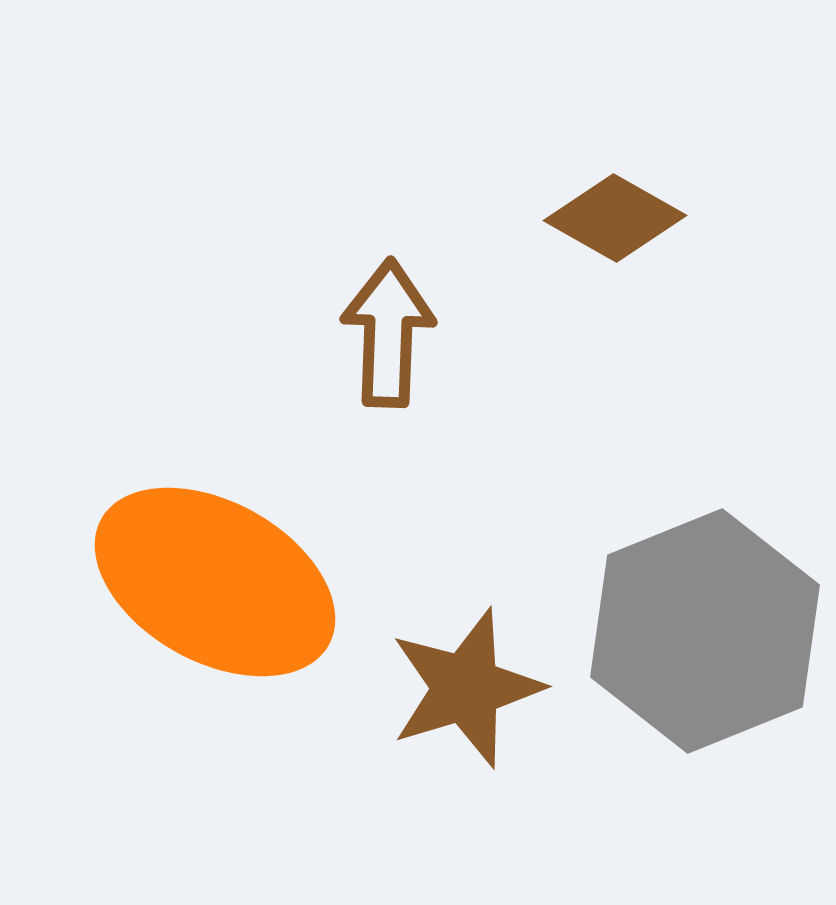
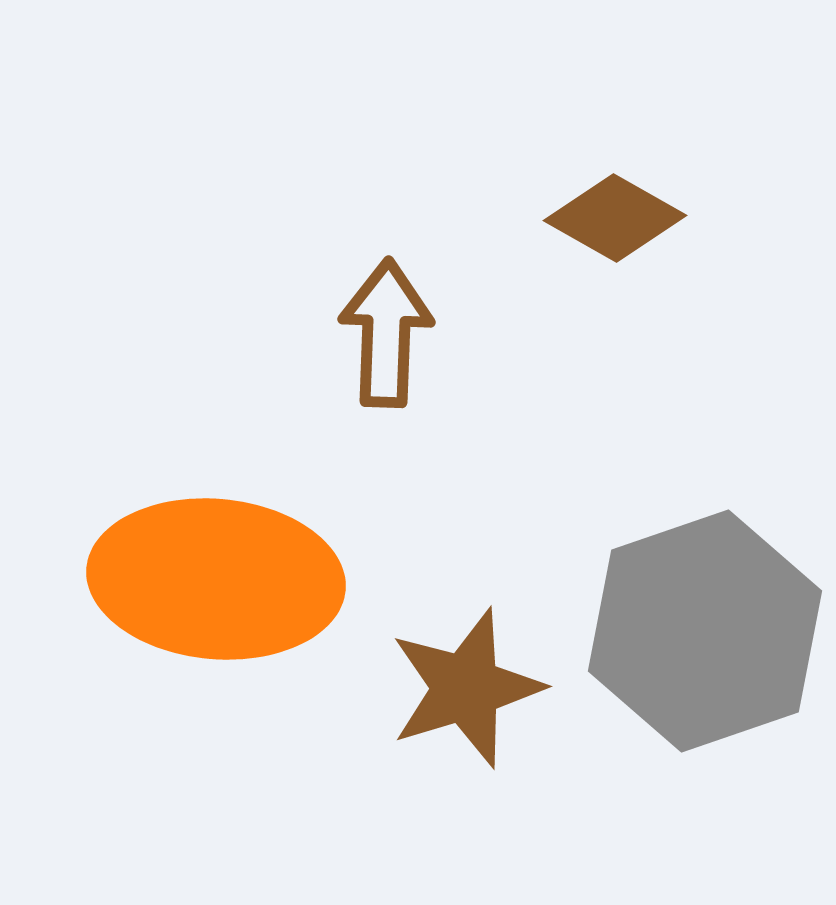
brown arrow: moved 2 px left
orange ellipse: moved 1 px right, 3 px up; rotated 24 degrees counterclockwise
gray hexagon: rotated 3 degrees clockwise
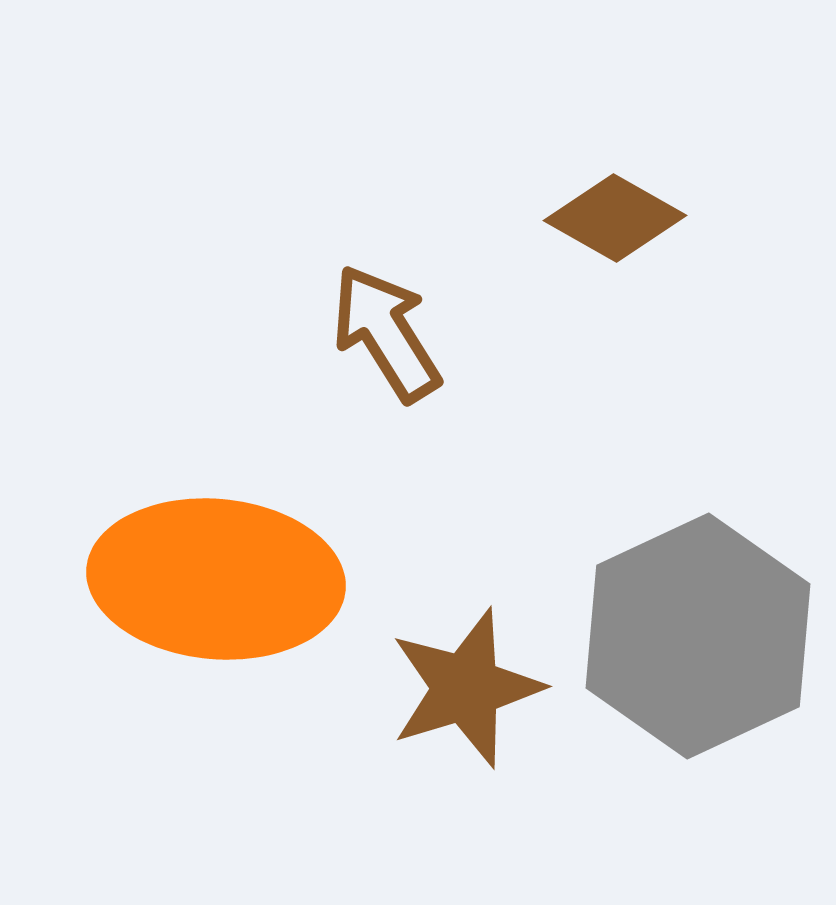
brown arrow: rotated 34 degrees counterclockwise
gray hexagon: moved 7 px left, 5 px down; rotated 6 degrees counterclockwise
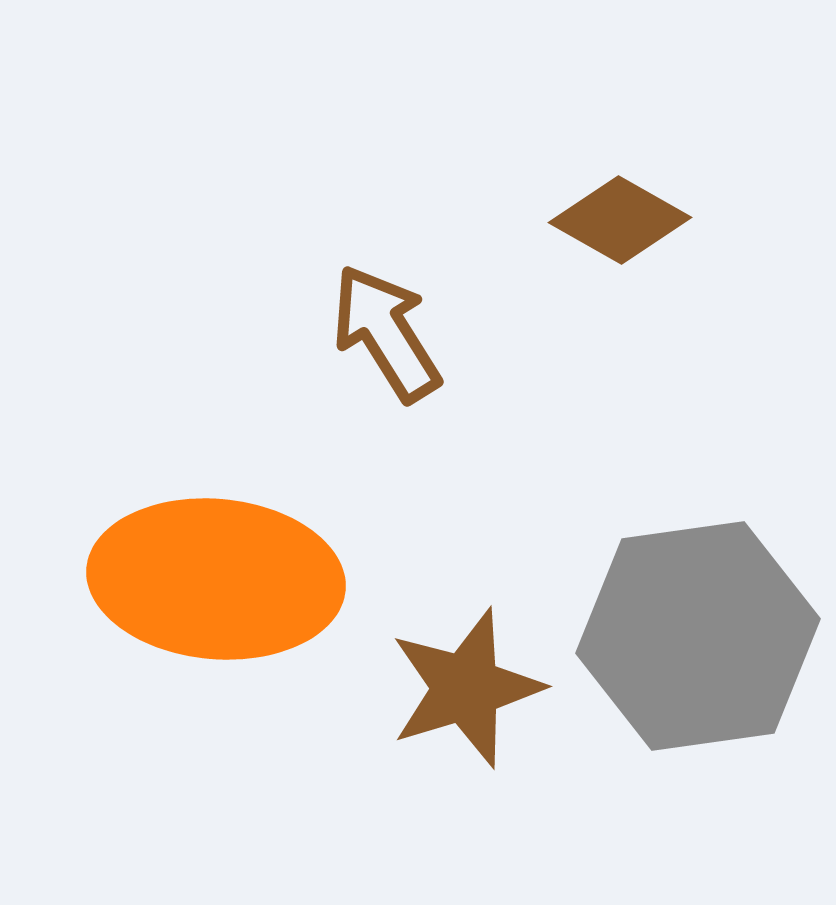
brown diamond: moved 5 px right, 2 px down
gray hexagon: rotated 17 degrees clockwise
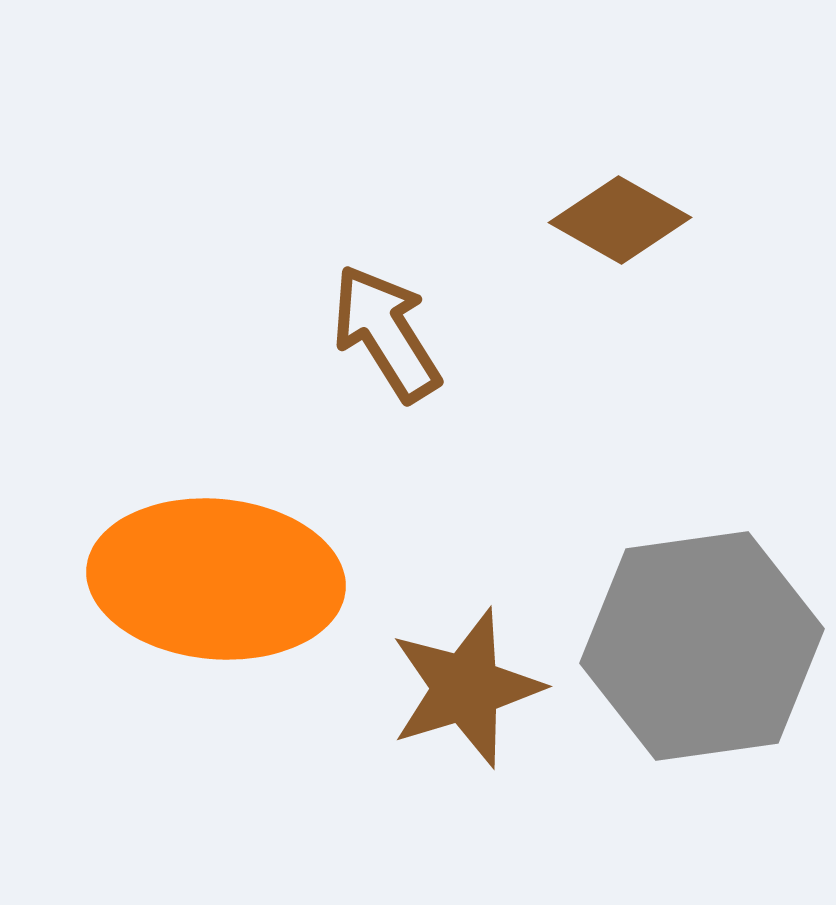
gray hexagon: moved 4 px right, 10 px down
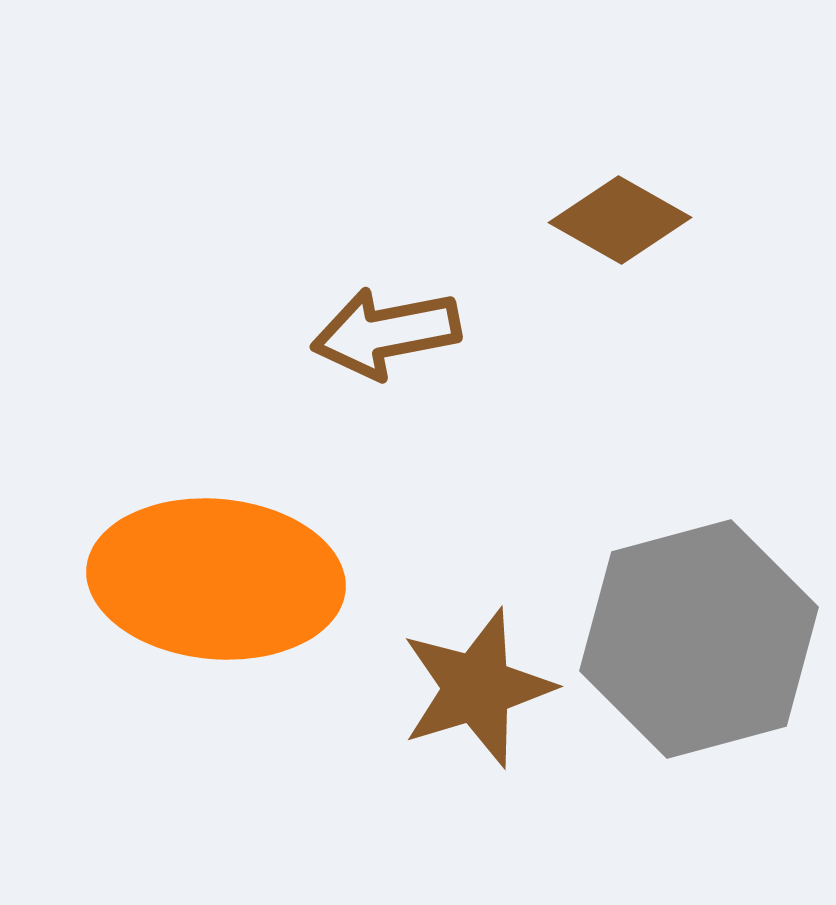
brown arrow: rotated 69 degrees counterclockwise
gray hexagon: moved 3 px left, 7 px up; rotated 7 degrees counterclockwise
brown star: moved 11 px right
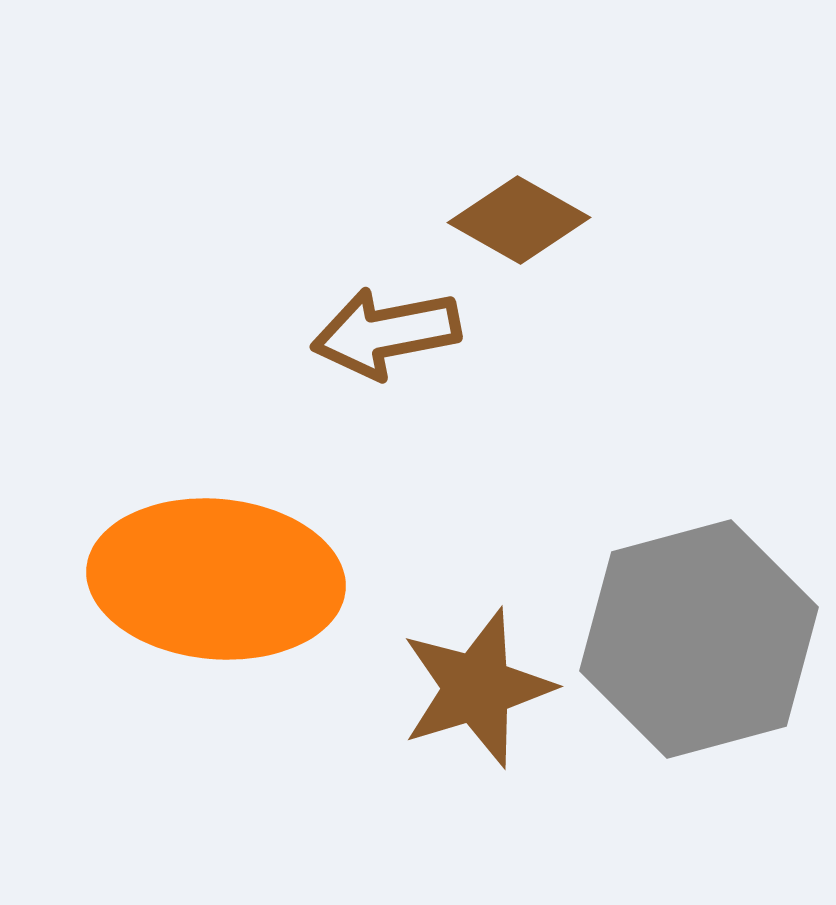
brown diamond: moved 101 px left
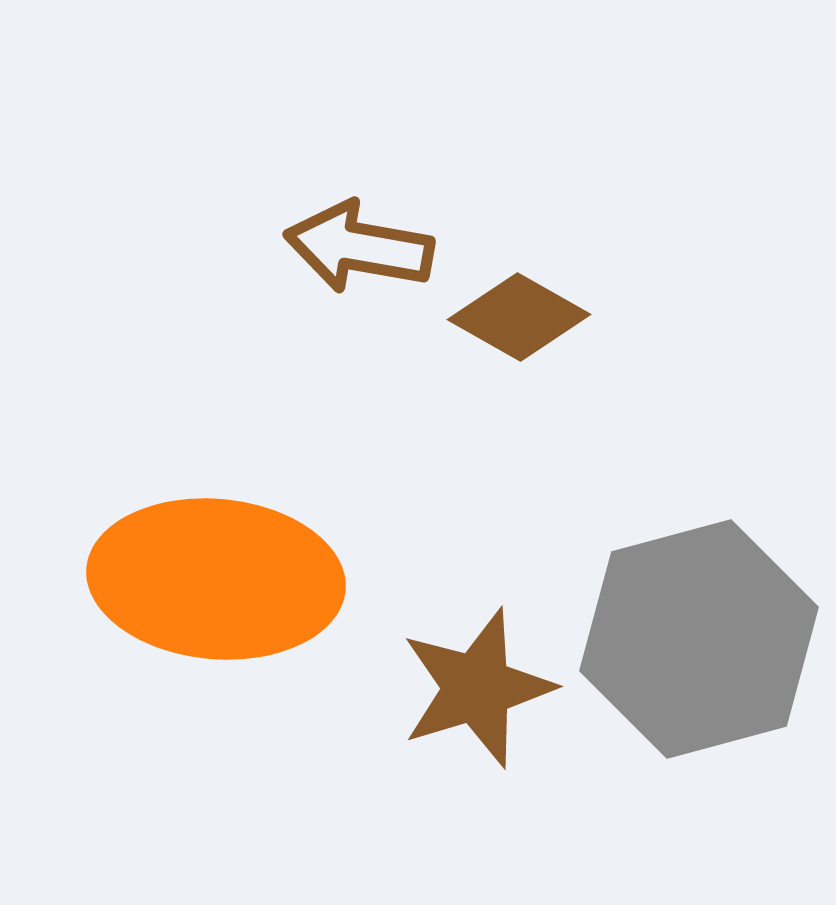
brown diamond: moved 97 px down
brown arrow: moved 27 px left, 86 px up; rotated 21 degrees clockwise
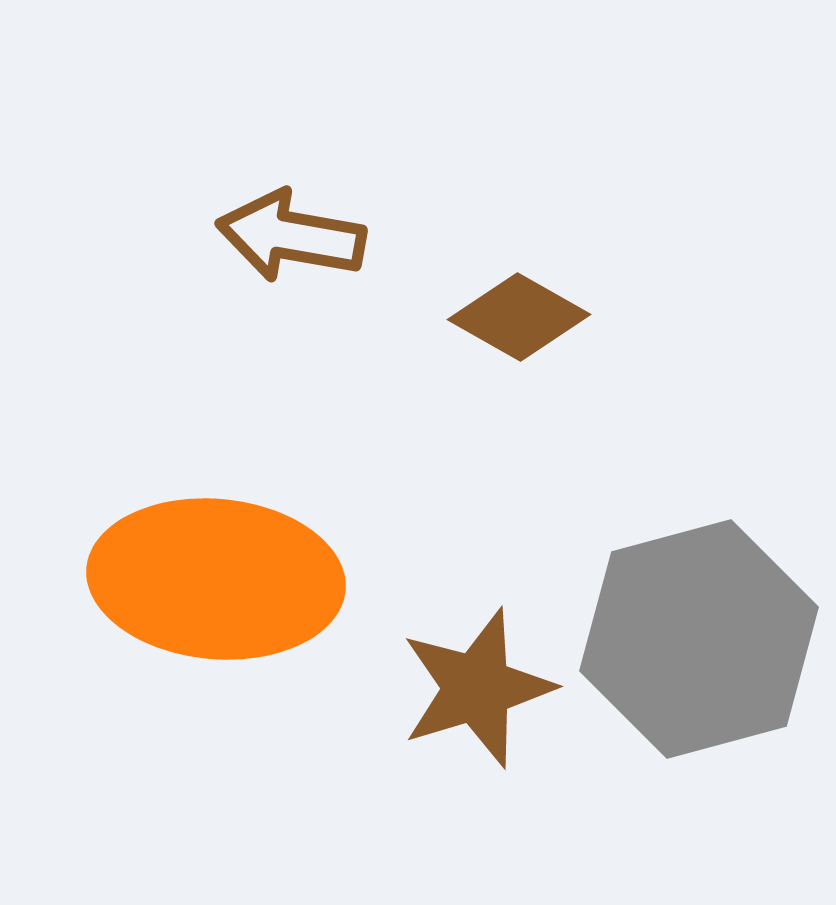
brown arrow: moved 68 px left, 11 px up
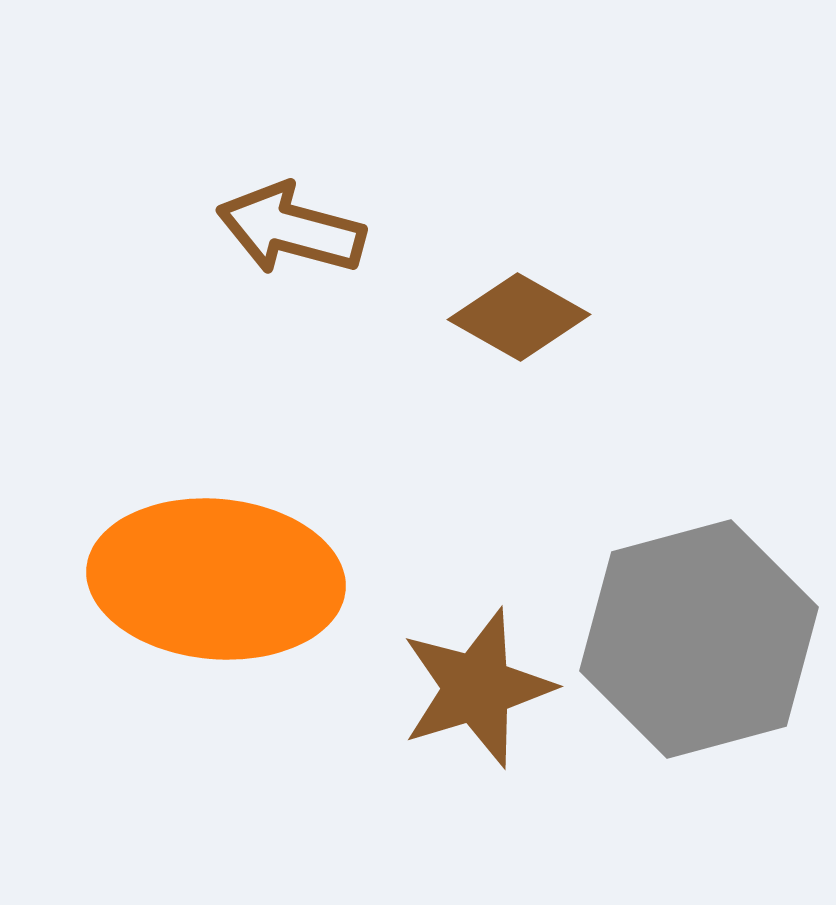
brown arrow: moved 7 px up; rotated 5 degrees clockwise
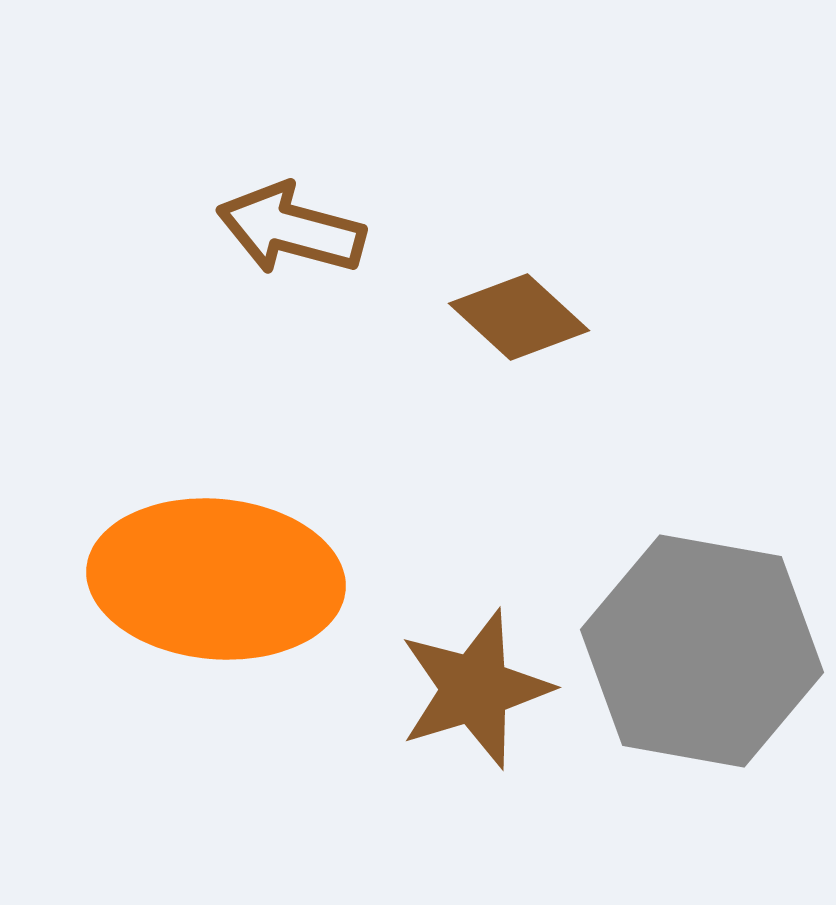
brown diamond: rotated 13 degrees clockwise
gray hexagon: moved 3 px right, 12 px down; rotated 25 degrees clockwise
brown star: moved 2 px left, 1 px down
